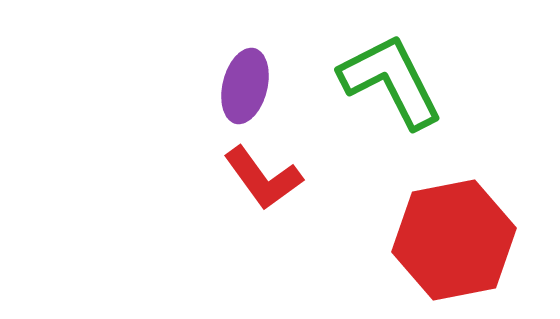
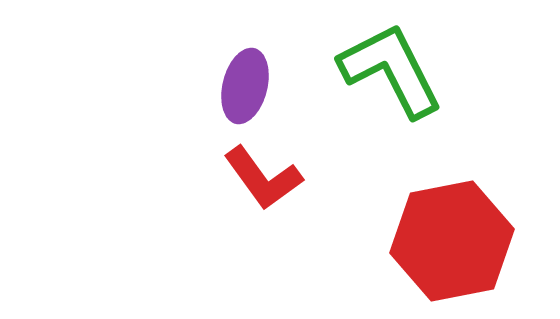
green L-shape: moved 11 px up
red hexagon: moved 2 px left, 1 px down
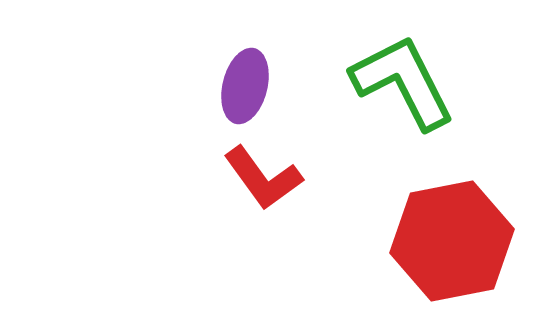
green L-shape: moved 12 px right, 12 px down
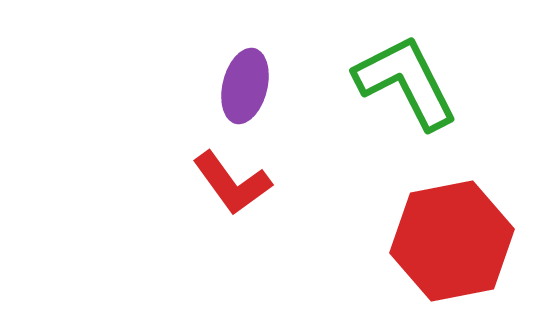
green L-shape: moved 3 px right
red L-shape: moved 31 px left, 5 px down
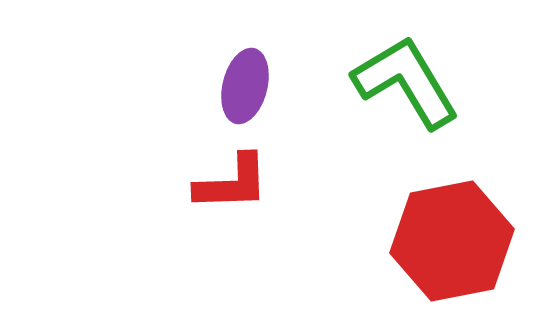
green L-shape: rotated 4 degrees counterclockwise
red L-shape: rotated 56 degrees counterclockwise
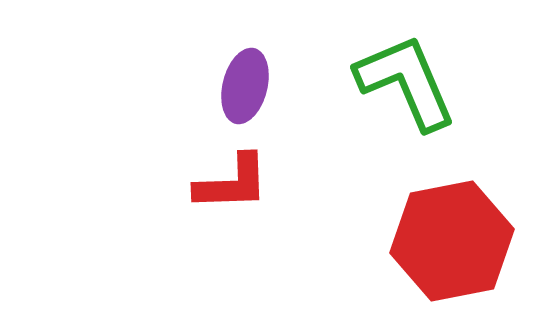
green L-shape: rotated 8 degrees clockwise
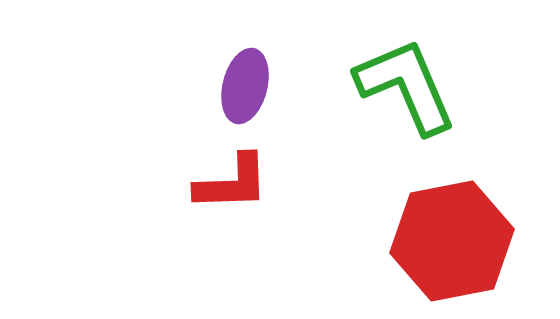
green L-shape: moved 4 px down
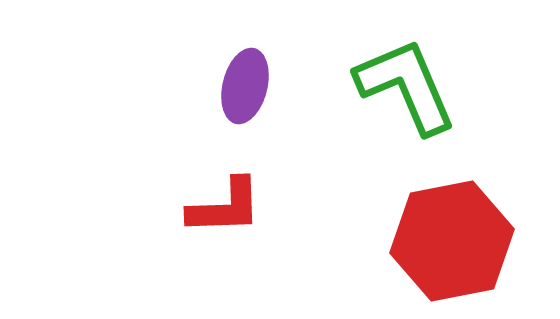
red L-shape: moved 7 px left, 24 px down
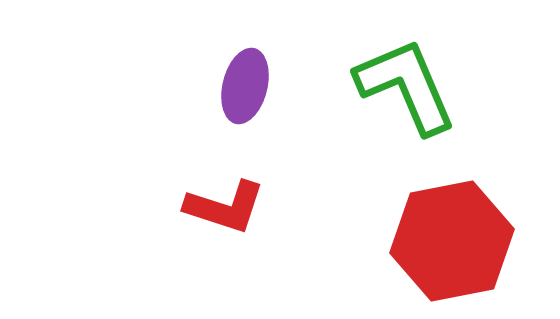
red L-shape: rotated 20 degrees clockwise
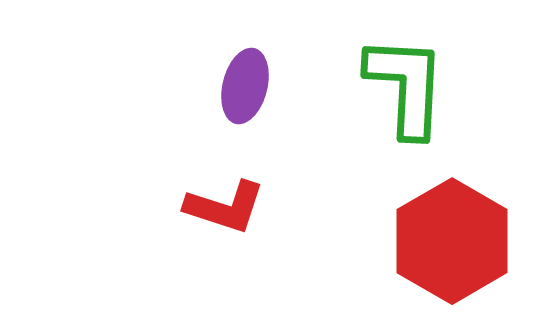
green L-shape: rotated 26 degrees clockwise
red hexagon: rotated 19 degrees counterclockwise
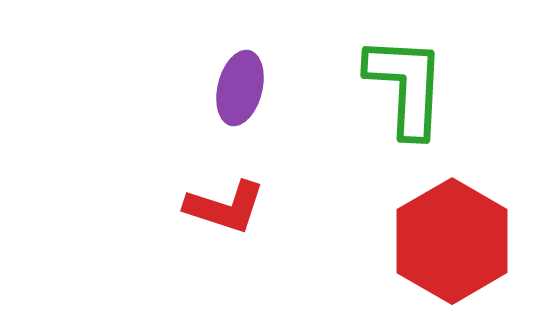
purple ellipse: moved 5 px left, 2 px down
